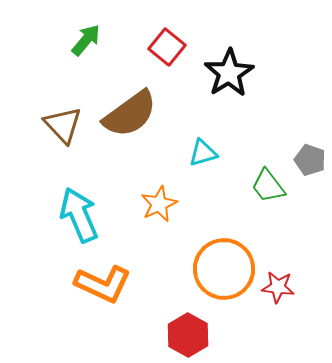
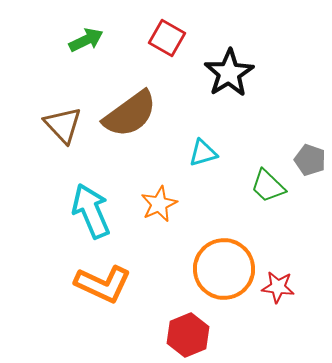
green arrow: rotated 24 degrees clockwise
red square: moved 9 px up; rotated 9 degrees counterclockwise
green trapezoid: rotated 9 degrees counterclockwise
cyan arrow: moved 12 px right, 4 px up
red hexagon: rotated 9 degrees clockwise
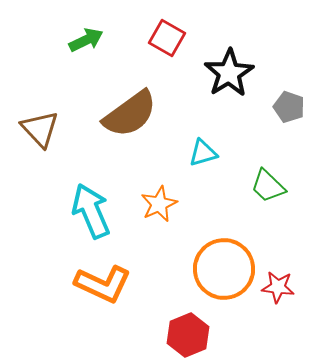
brown triangle: moved 23 px left, 4 px down
gray pentagon: moved 21 px left, 53 px up
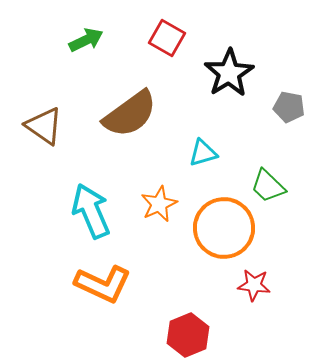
gray pentagon: rotated 8 degrees counterclockwise
brown triangle: moved 4 px right, 3 px up; rotated 12 degrees counterclockwise
orange circle: moved 41 px up
red star: moved 24 px left, 2 px up
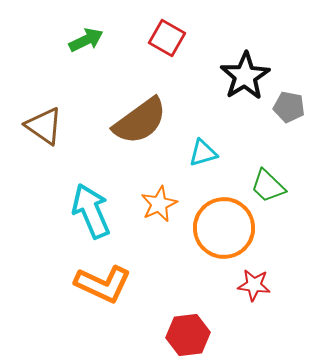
black star: moved 16 px right, 3 px down
brown semicircle: moved 10 px right, 7 px down
red hexagon: rotated 15 degrees clockwise
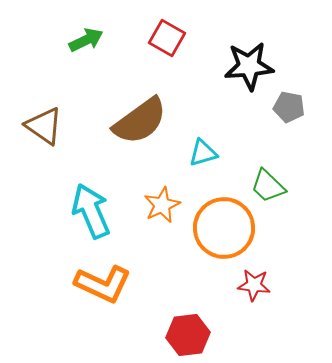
black star: moved 4 px right, 10 px up; rotated 27 degrees clockwise
orange star: moved 3 px right, 1 px down
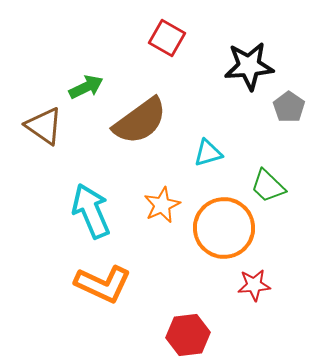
green arrow: moved 47 px down
gray pentagon: rotated 24 degrees clockwise
cyan triangle: moved 5 px right
red star: rotated 12 degrees counterclockwise
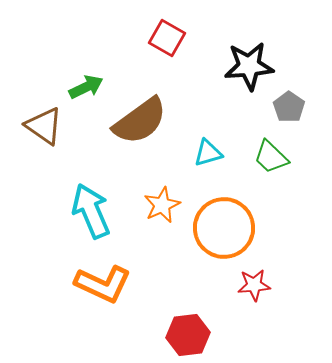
green trapezoid: moved 3 px right, 29 px up
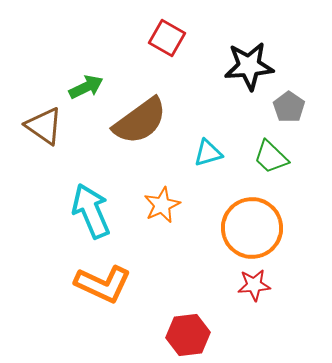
orange circle: moved 28 px right
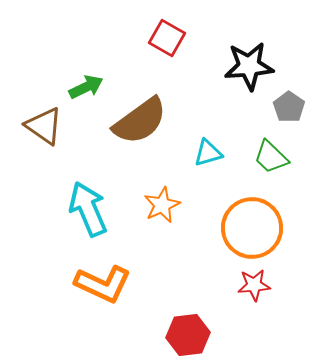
cyan arrow: moved 3 px left, 2 px up
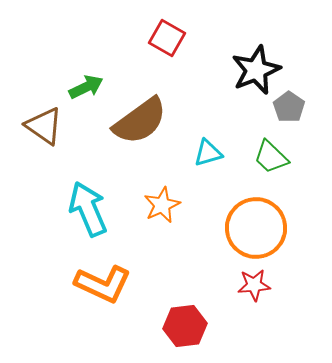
black star: moved 7 px right, 4 px down; rotated 18 degrees counterclockwise
orange circle: moved 4 px right
red hexagon: moved 3 px left, 9 px up
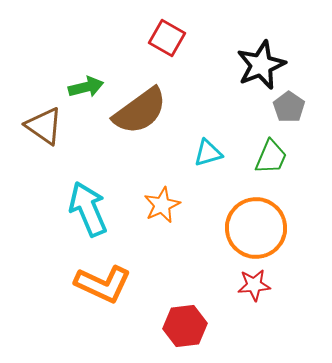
black star: moved 5 px right, 5 px up
green arrow: rotated 12 degrees clockwise
brown semicircle: moved 10 px up
green trapezoid: rotated 111 degrees counterclockwise
